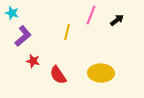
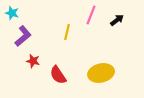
yellow ellipse: rotated 15 degrees counterclockwise
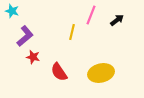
cyan star: moved 2 px up
yellow line: moved 5 px right
purple L-shape: moved 2 px right
red star: moved 4 px up
red semicircle: moved 1 px right, 3 px up
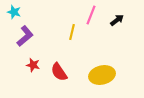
cyan star: moved 2 px right, 1 px down
red star: moved 8 px down
yellow ellipse: moved 1 px right, 2 px down
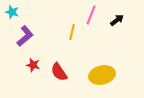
cyan star: moved 2 px left
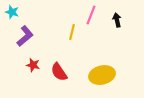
black arrow: rotated 64 degrees counterclockwise
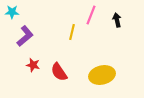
cyan star: rotated 16 degrees counterclockwise
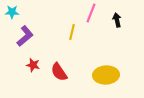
pink line: moved 2 px up
yellow ellipse: moved 4 px right; rotated 10 degrees clockwise
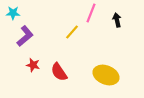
cyan star: moved 1 px right, 1 px down
yellow line: rotated 28 degrees clockwise
yellow ellipse: rotated 25 degrees clockwise
